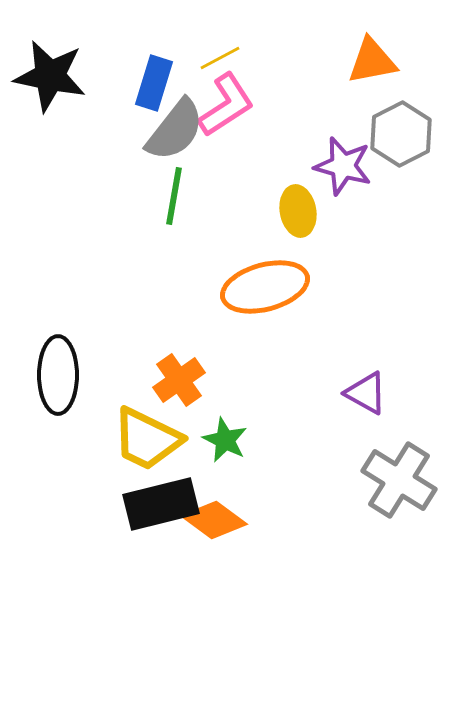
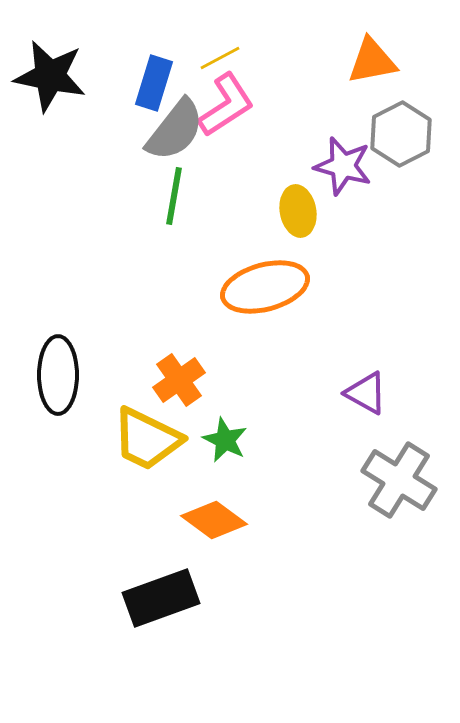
black rectangle: moved 94 px down; rotated 6 degrees counterclockwise
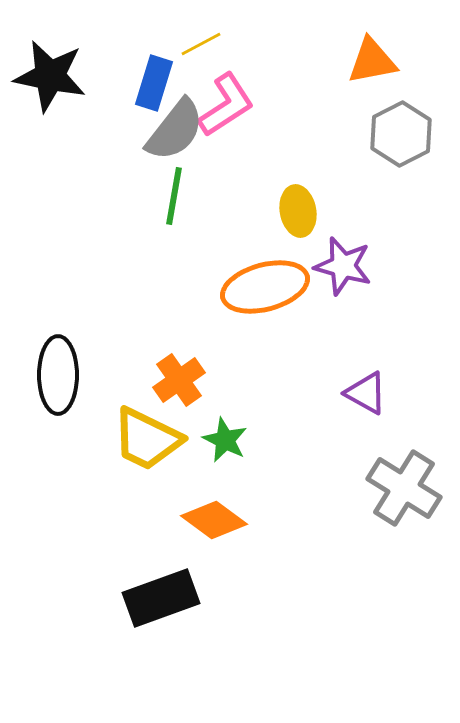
yellow line: moved 19 px left, 14 px up
purple star: moved 100 px down
gray cross: moved 5 px right, 8 px down
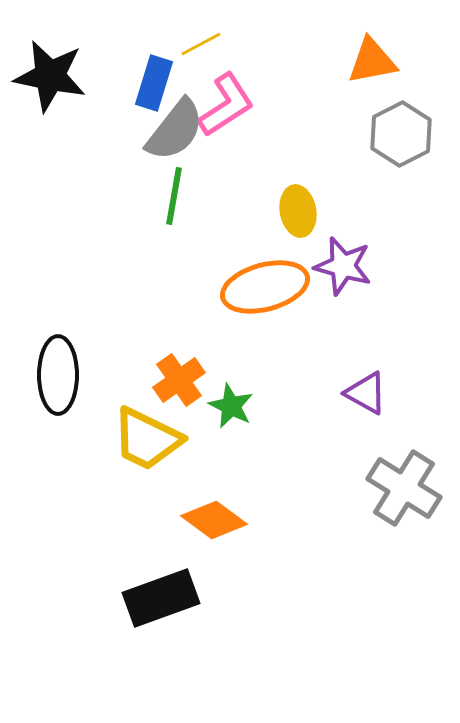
green star: moved 6 px right, 34 px up
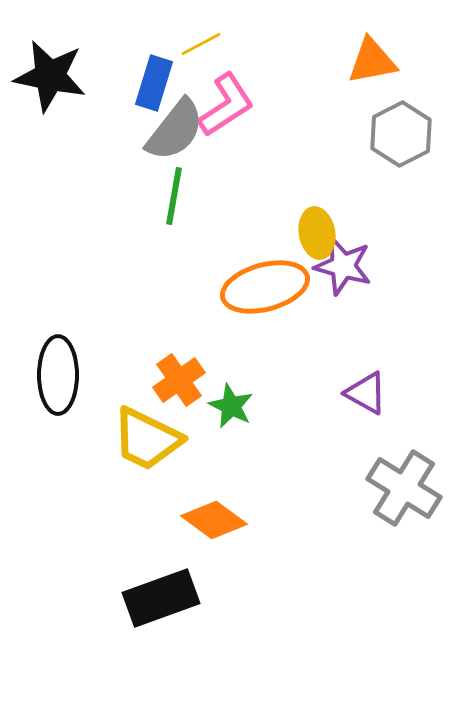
yellow ellipse: moved 19 px right, 22 px down
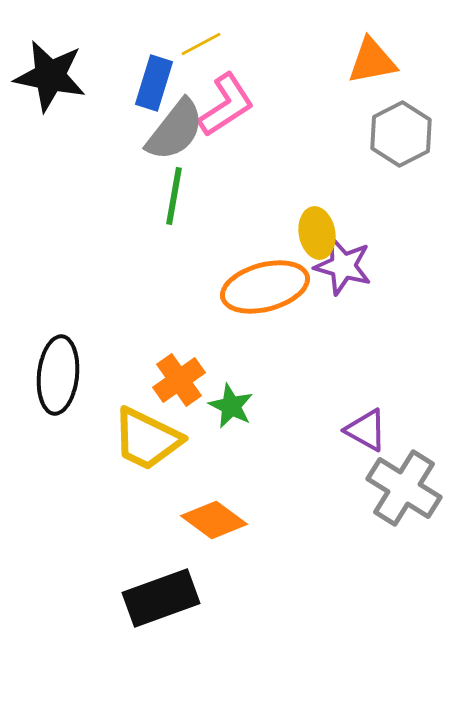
black ellipse: rotated 6 degrees clockwise
purple triangle: moved 37 px down
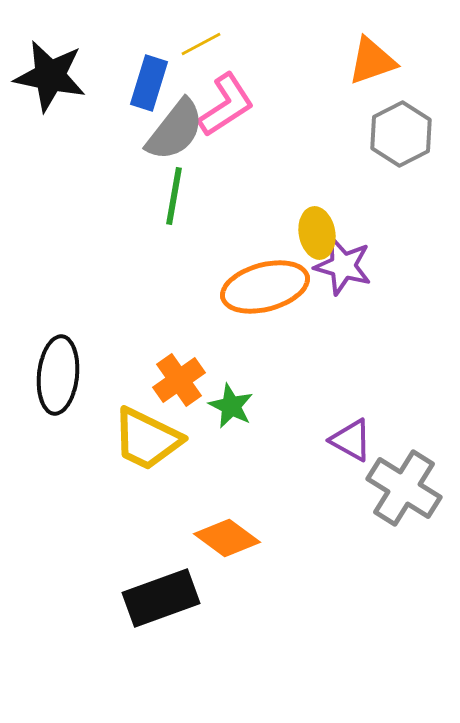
orange triangle: rotated 8 degrees counterclockwise
blue rectangle: moved 5 px left
purple triangle: moved 15 px left, 10 px down
orange diamond: moved 13 px right, 18 px down
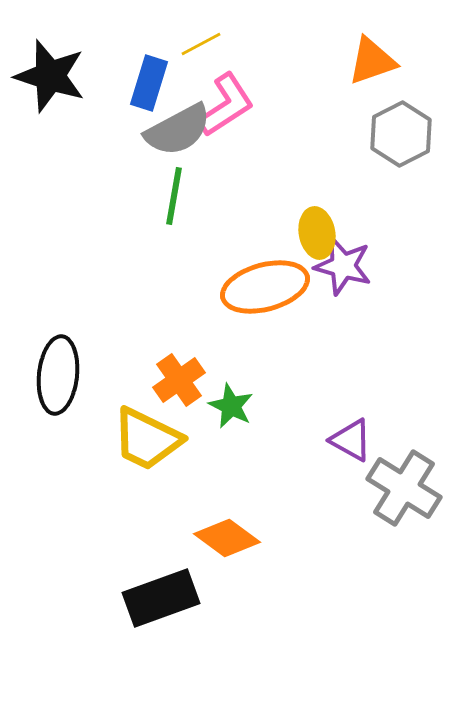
black star: rotated 6 degrees clockwise
gray semicircle: moved 3 px right; rotated 24 degrees clockwise
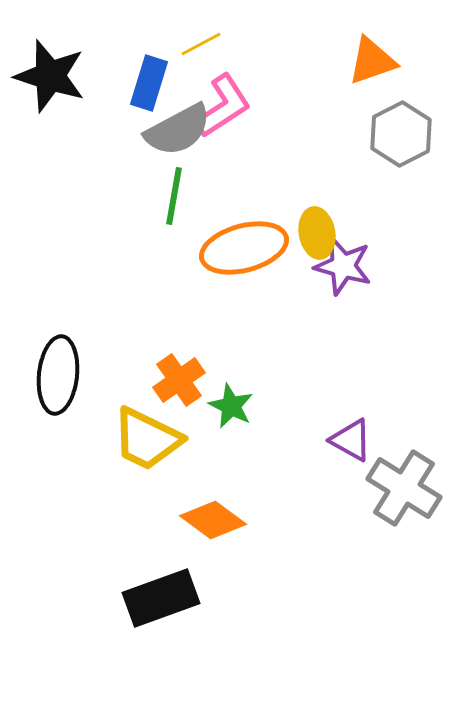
pink L-shape: moved 3 px left, 1 px down
orange ellipse: moved 21 px left, 39 px up
orange diamond: moved 14 px left, 18 px up
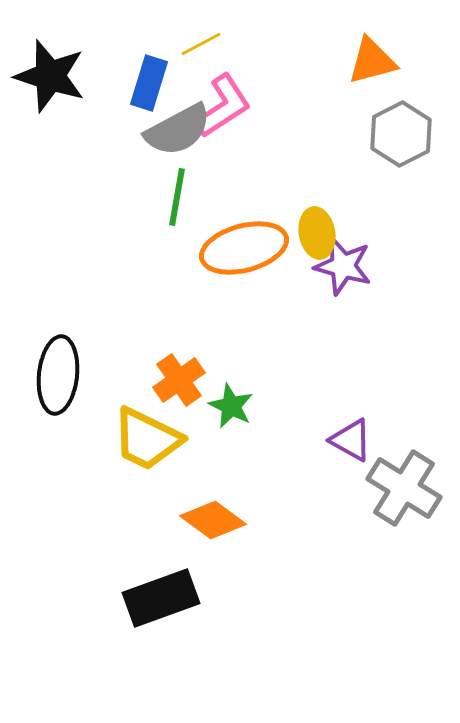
orange triangle: rotated 4 degrees clockwise
green line: moved 3 px right, 1 px down
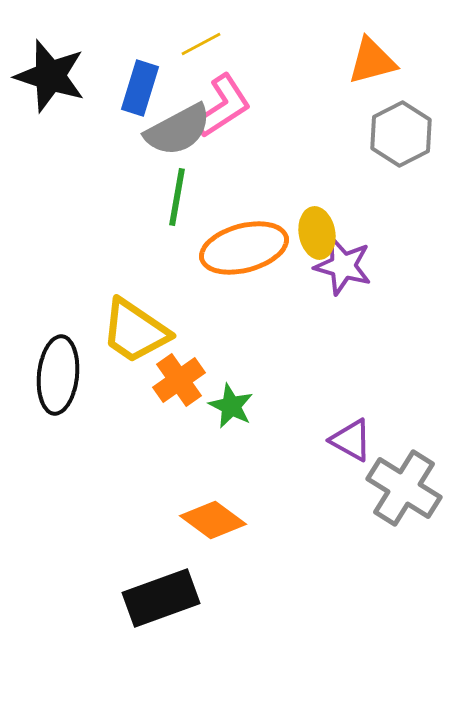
blue rectangle: moved 9 px left, 5 px down
yellow trapezoid: moved 12 px left, 108 px up; rotated 8 degrees clockwise
